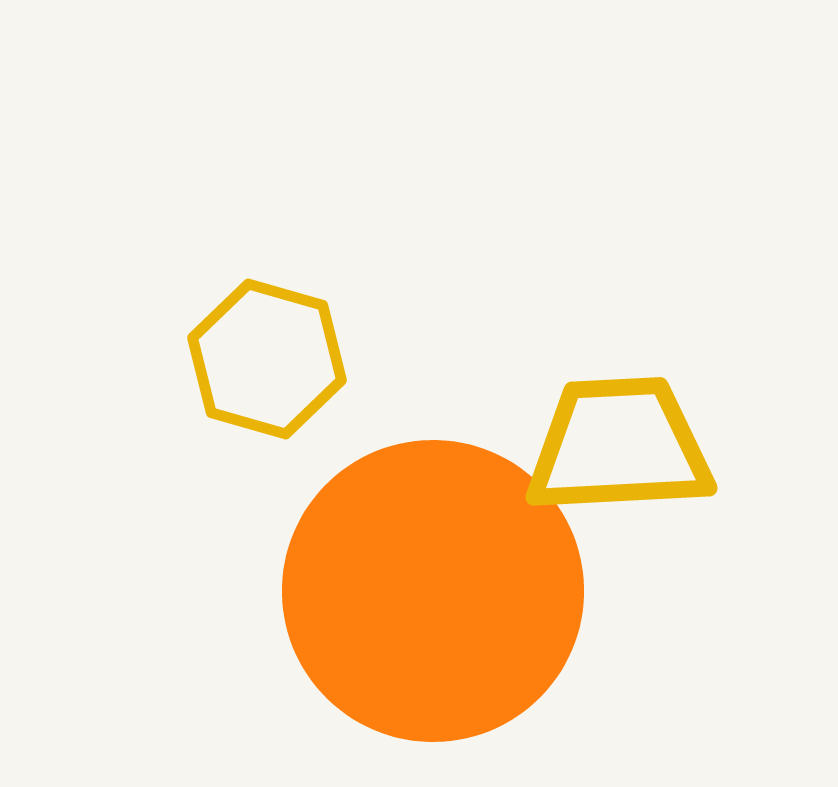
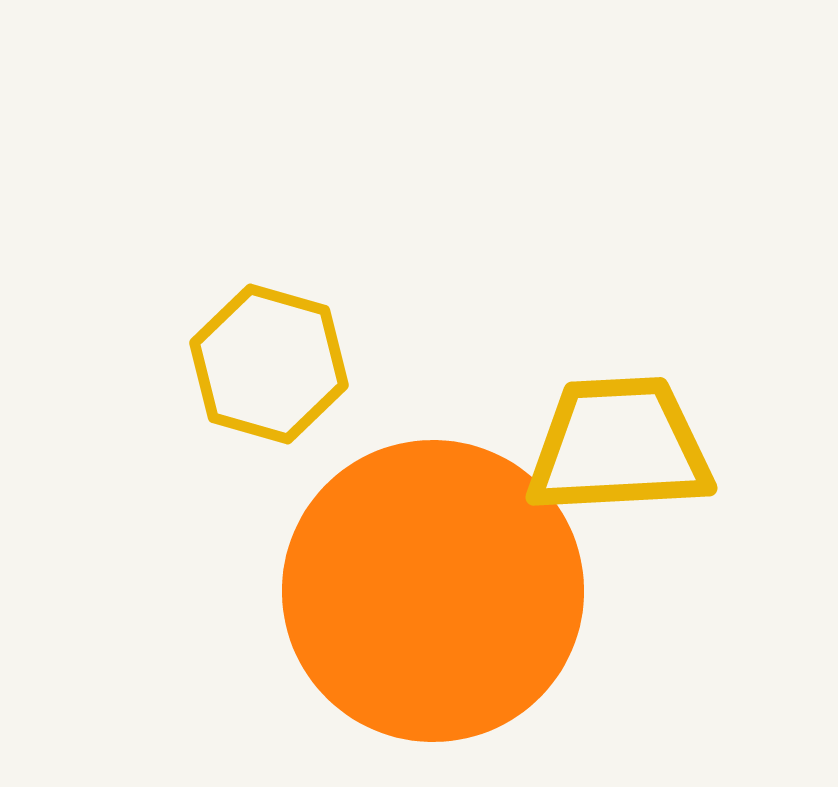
yellow hexagon: moved 2 px right, 5 px down
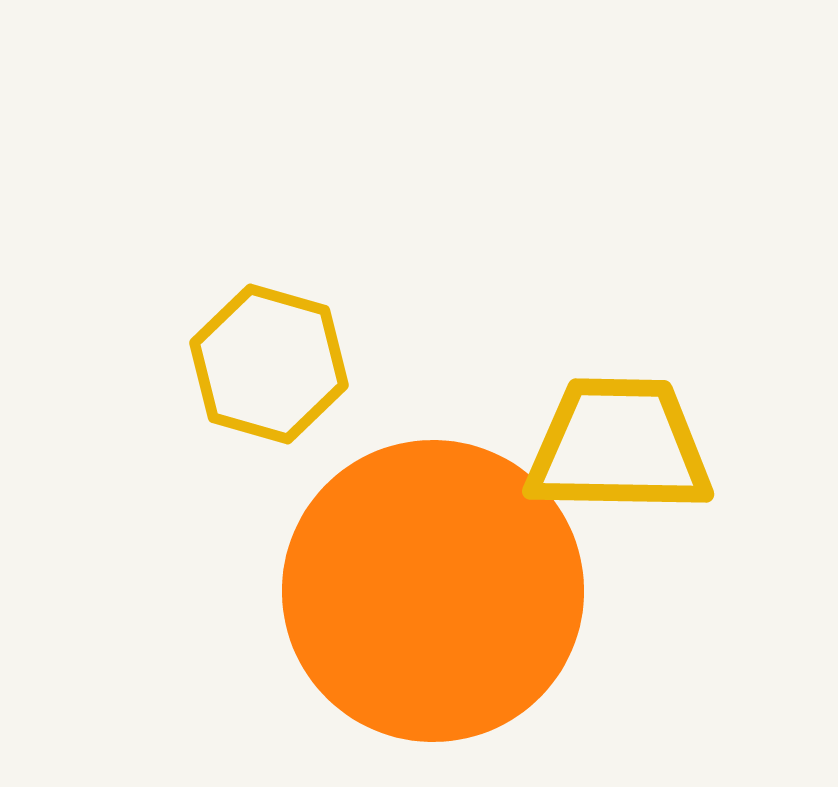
yellow trapezoid: rotated 4 degrees clockwise
